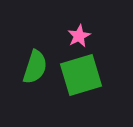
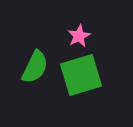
green semicircle: rotated 8 degrees clockwise
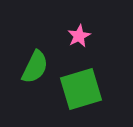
green square: moved 14 px down
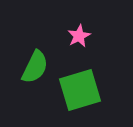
green square: moved 1 px left, 1 px down
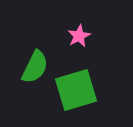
green square: moved 4 px left
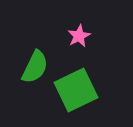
green square: rotated 9 degrees counterclockwise
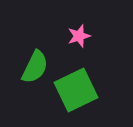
pink star: rotated 10 degrees clockwise
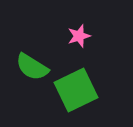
green semicircle: moved 3 px left; rotated 96 degrees clockwise
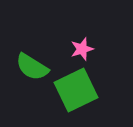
pink star: moved 3 px right, 13 px down
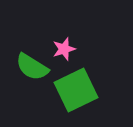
pink star: moved 18 px left
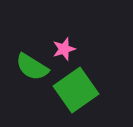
green square: rotated 9 degrees counterclockwise
